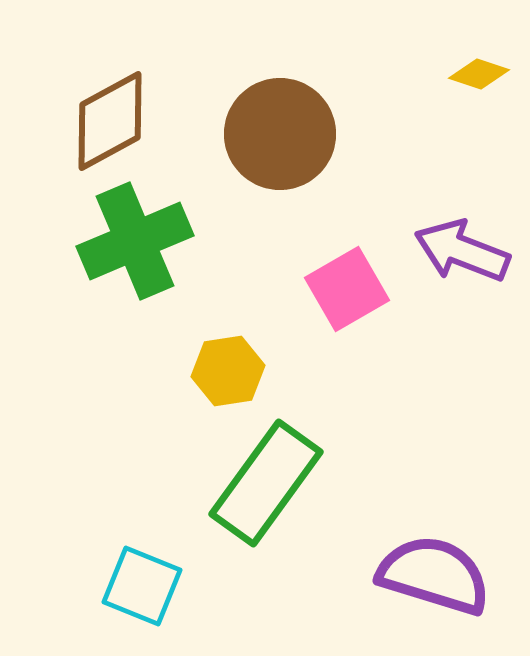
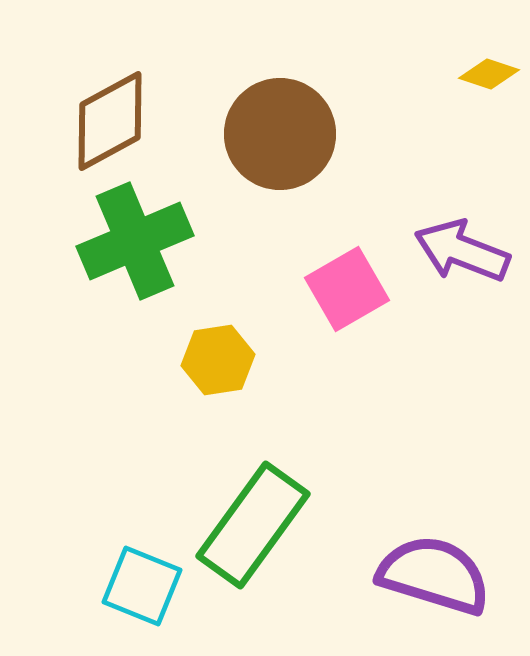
yellow diamond: moved 10 px right
yellow hexagon: moved 10 px left, 11 px up
green rectangle: moved 13 px left, 42 px down
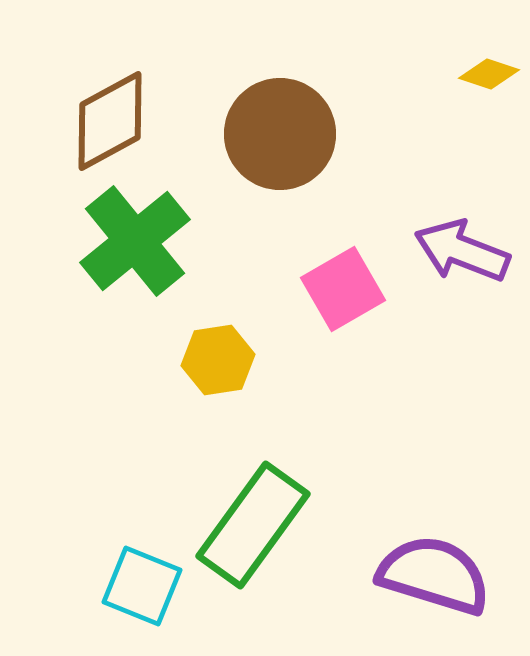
green cross: rotated 16 degrees counterclockwise
pink square: moved 4 px left
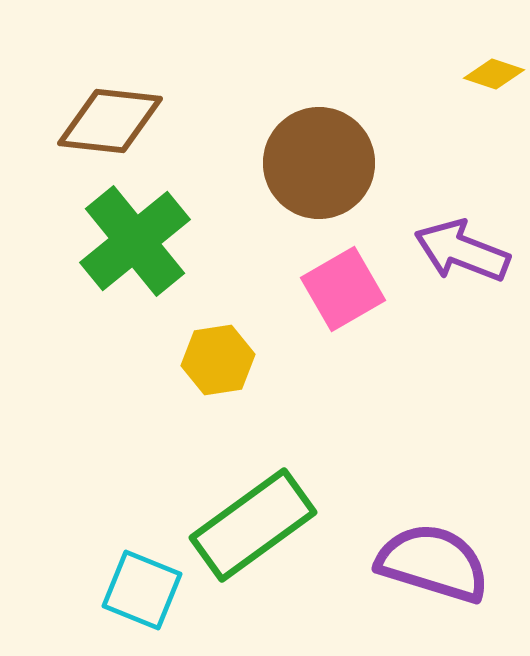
yellow diamond: moved 5 px right
brown diamond: rotated 35 degrees clockwise
brown circle: moved 39 px right, 29 px down
green rectangle: rotated 18 degrees clockwise
purple semicircle: moved 1 px left, 12 px up
cyan square: moved 4 px down
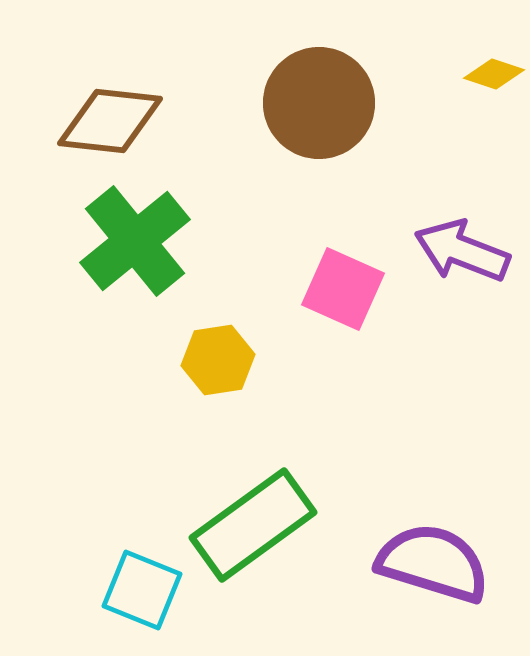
brown circle: moved 60 px up
pink square: rotated 36 degrees counterclockwise
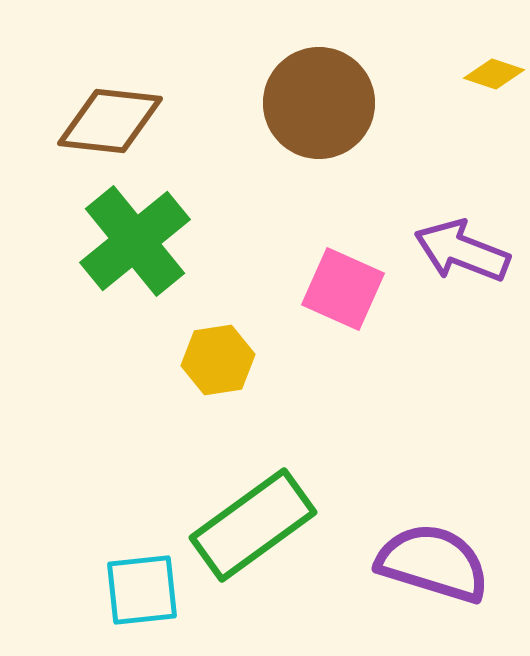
cyan square: rotated 28 degrees counterclockwise
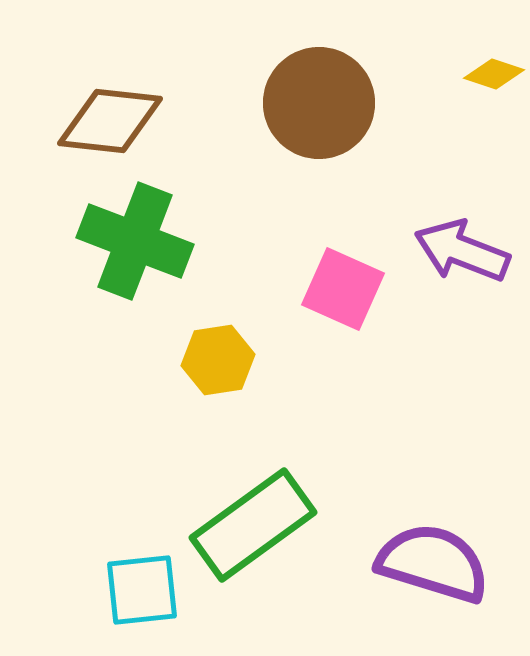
green cross: rotated 30 degrees counterclockwise
